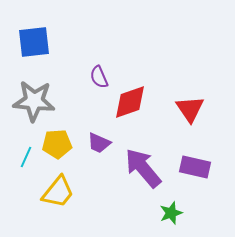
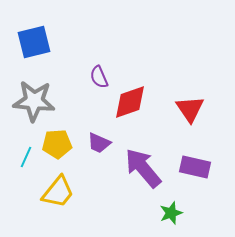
blue square: rotated 8 degrees counterclockwise
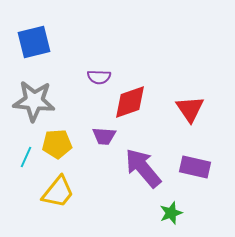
purple semicircle: rotated 65 degrees counterclockwise
purple trapezoid: moved 5 px right, 7 px up; rotated 20 degrees counterclockwise
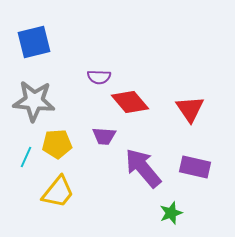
red diamond: rotated 69 degrees clockwise
